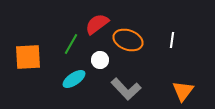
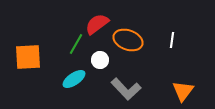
green line: moved 5 px right
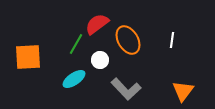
orange ellipse: rotated 40 degrees clockwise
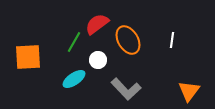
green line: moved 2 px left, 2 px up
white circle: moved 2 px left
orange triangle: moved 6 px right
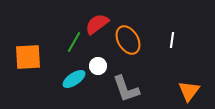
white circle: moved 6 px down
gray L-shape: rotated 24 degrees clockwise
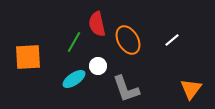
red semicircle: rotated 65 degrees counterclockwise
white line: rotated 42 degrees clockwise
orange triangle: moved 2 px right, 2 px up
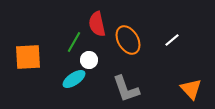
white circle: moved 9 px left, 6 px up
orange triangle: rotated 20 degrees counterclockwise
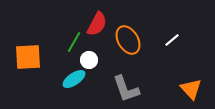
red semicircle: rotated 140 degrees counterclockwise
